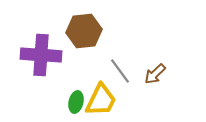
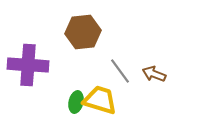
brown hexagon: moved 1 px left, 1 px down
purple cross: moved 13 px left, 10 px down
brown arrow: moved 1 px left; rotated 65 degrees clockwise
yellow trapezoid: moved 1 px left; rotated 99 degrees counterclockwise
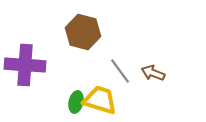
brown hexagon: rotated 20 degrees clockwise
purple cross: moved 3 px left
brown arrow: moved 1 px left, 1 px up
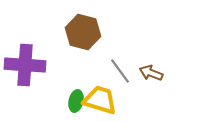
brown arrow: moved 2 px left
green ellipse: moved 1 px up
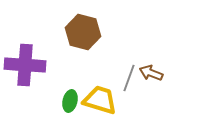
gray line: moved 9 px right, 7 px down; rotated 56 degrees clockwise
green ellipse: moved 6 px left
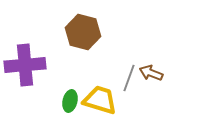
purple cross: rotated 9 degrees counterclockwise
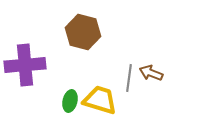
gray line: rotated 12 degrees counterclockwise
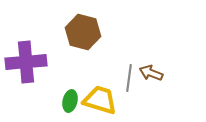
purple cross: moved 1 px right, 3 px up
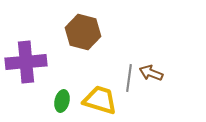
green ellipse: moved 8 px left
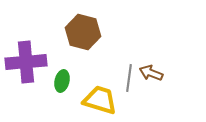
green ellipse: moved 20 px up
